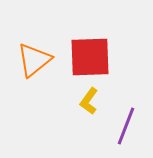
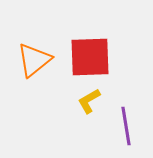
yellow L-shape: rotated 24 degrees clockwise
purple line: rotated 30 degrees counterclockwise
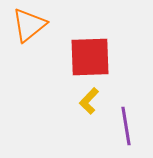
orange triangle: moved 5 px left, 35 px up
yellow L-shape: rotated 16 degrees counterclockwise
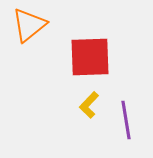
yellow L-shape: moved 4 px down
purple line: moved 6 px up
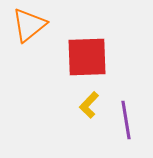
red square: moved 3 px left
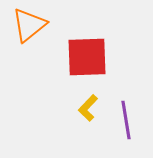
yellow L-shape: moved 1 px left, 3 px down
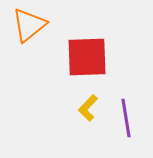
purple line: moved 2 px up
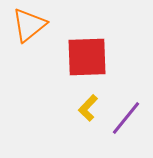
purple line: rotated 48 degrees clockwise
